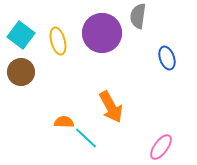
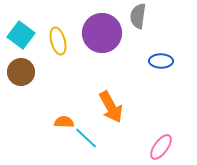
blue ellipse: moved 6 px left, 3 px down; rotated 70 degrees counterclockwise
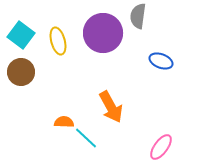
purple circle: moved 1 px right
blue ellipse: rotated 20 degrees clockwise
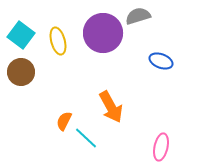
gray semicircle: rotated 65 degrees clockwise
orange semicircle: moved 1 px up; rotated 66 degrees counterclockwise
pink ellipse: rotated 24 degrees counterclockwise
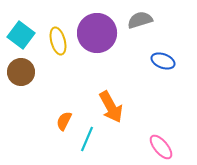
gray semicircle: moved 2 px right, 4 px down
purple circle: moved 6 px left
blue ellipse: moved 2 px right
cyan line: moved 1 px right, 1 px down; rotated 70 degrees clockwise
pink ellipse: rotated 52 degrees counterclockwise
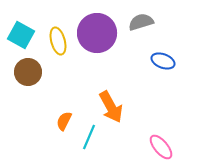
gray semicircle: moved 1 px right, 2 px down
cyan square: rotated 8 degrees counterclockwise
brown circle: moved 7 px right
cyan line: moved 2 px right, 2 px up
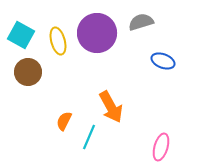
pink ellipse: rotated 56 degrees clockwise
